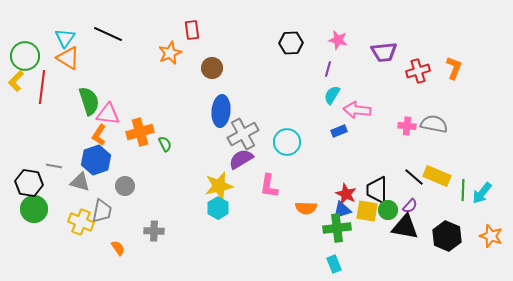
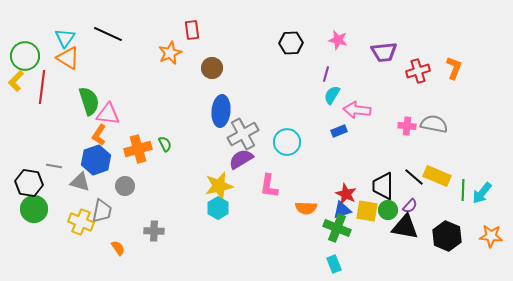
purple line at (328, 69): moved 2 px left, 5 px down
orange cross at (140, 132): moved 2 px left, 17 px down
black trapezoid at (377, 190): moved 6 px right, 4 px up
green cross at (337, 228): rotated 28 degrees clockwise
orange star at (491, 236): rotated 15 degrees counterclockwise
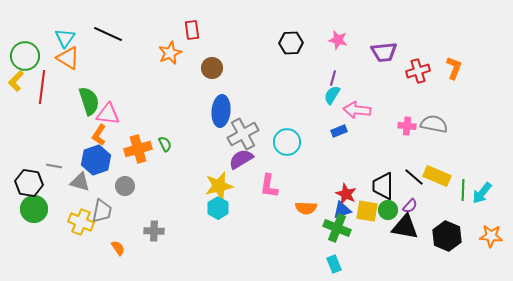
purple line at (326, 74): moved 7 px right, 4 px down
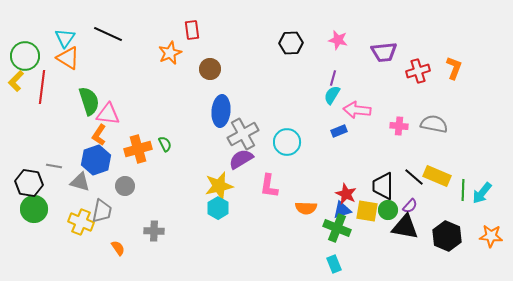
brown circle at (212, 68): moved 2 px left, 1 px down
pink cross at (407, 126): moved 8 px left
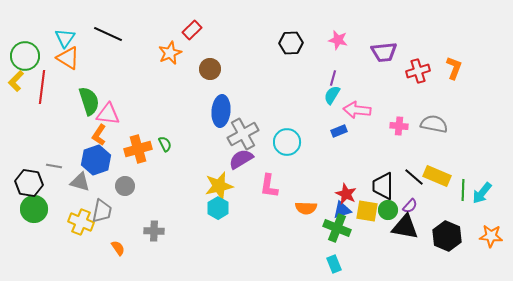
red rectangle at (192, 30): rotated 54 degrees clockwise
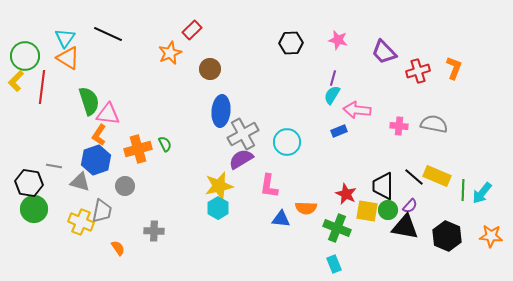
purple trapezoid at (384, 52): rotated 52 degrees clockwise
blue triangle at (342, 210): moved 61 px left, 9 px down; rotated 24 degrees clockwise
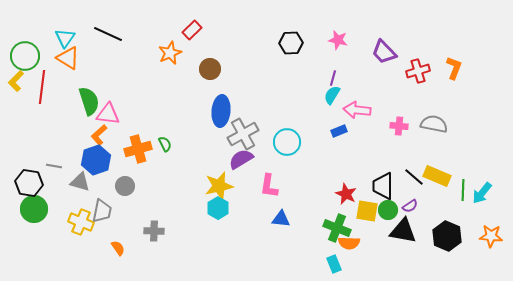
orange L-shape at (99, 135): rotated 15 degrees clockwise
purple semicircle at (410, 206): rotated 14 degrees clockwise
orange semicircle at (306, 208): moved 43 px right, 35 px down
black triangle at (405, 227): moved 2 px left, 4 px down
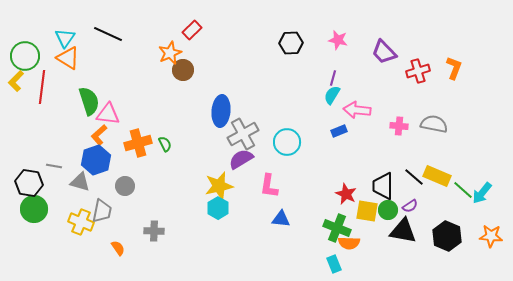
brown circle at (210, 69): moved 27 px left, 1 px down
orange cross at (138, 149): moved 6 px up
green line at (463, 190): rotated 50 degrees counterclockwise
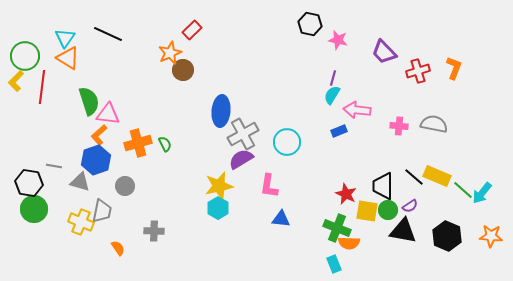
black hexagon at (291, 43): moved 19 px right, 19 px up; rotated 15 degrees clockwise
